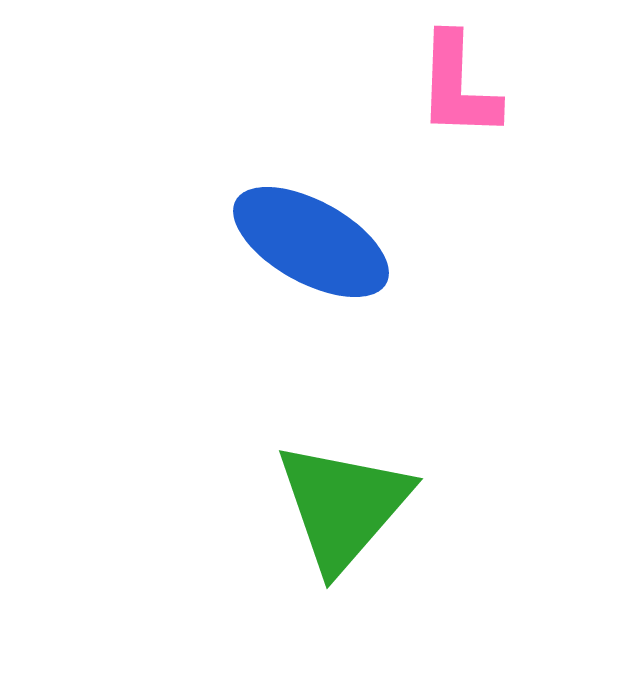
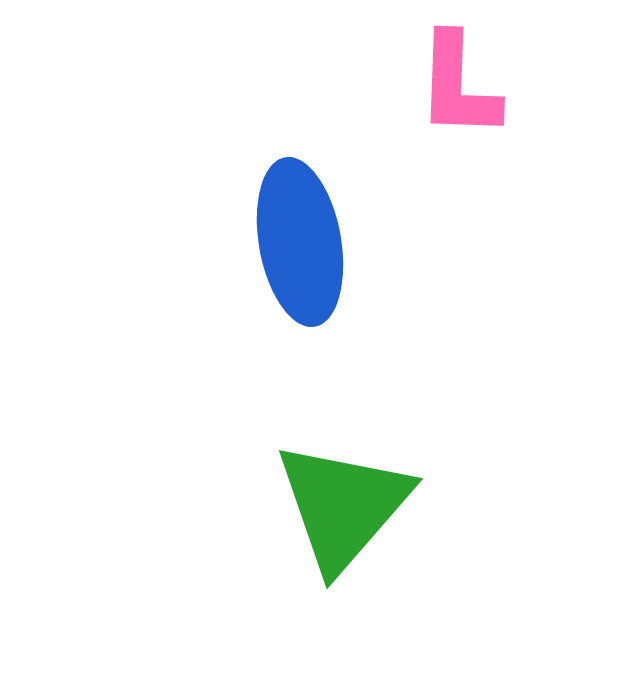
blue ellipse: moved 11 px left; rotated 51 degrees clockwise
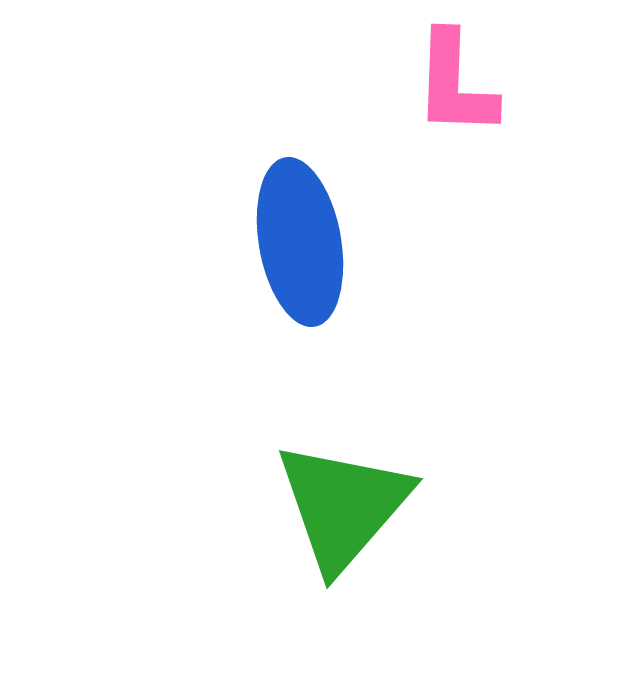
pink L-shape: moved 3 px left, 2 px up
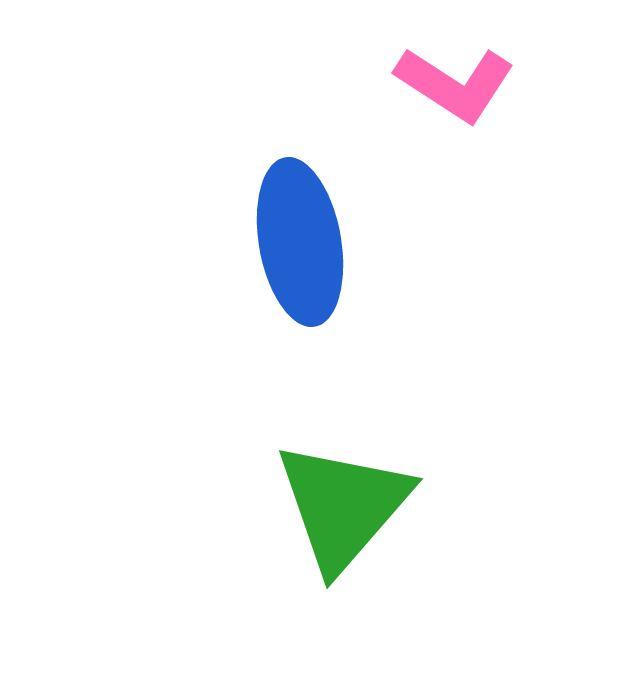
pink L-shape: rotated 59 degrees counterclockwise
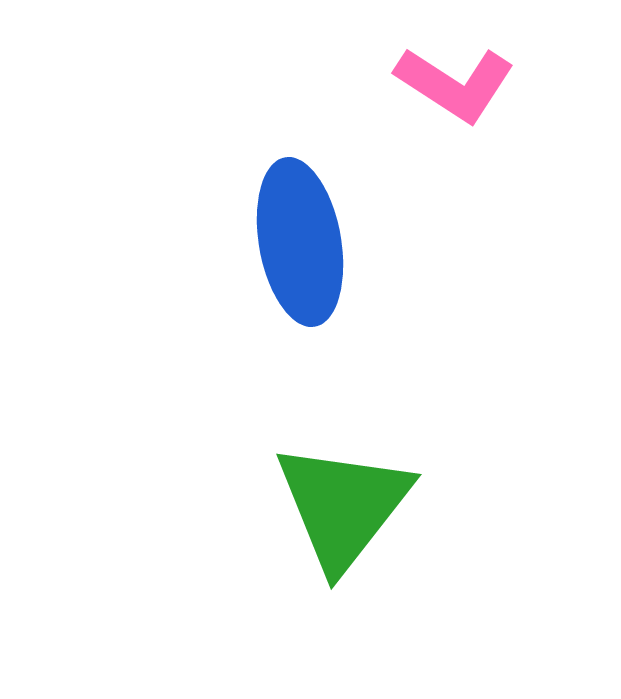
green triangle: rotated 3 degrees counterclockwise
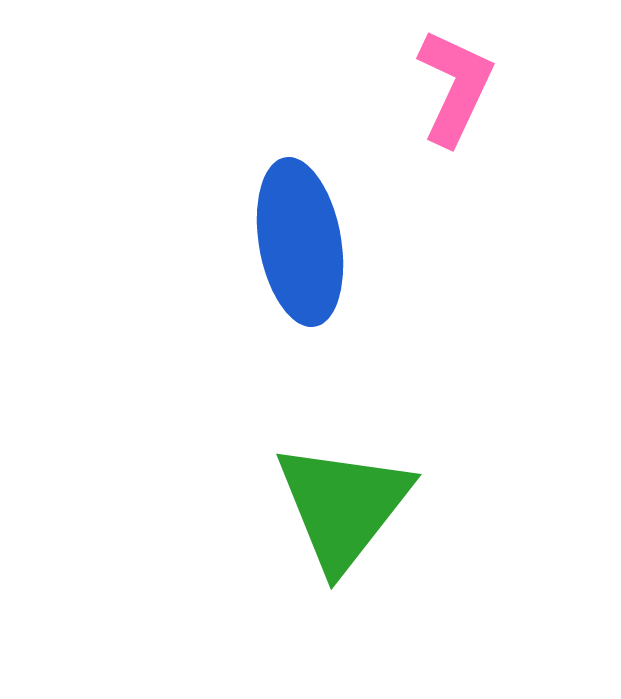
pink L-shape: moved 3 px down; rotated 98 degrees counterclockwise
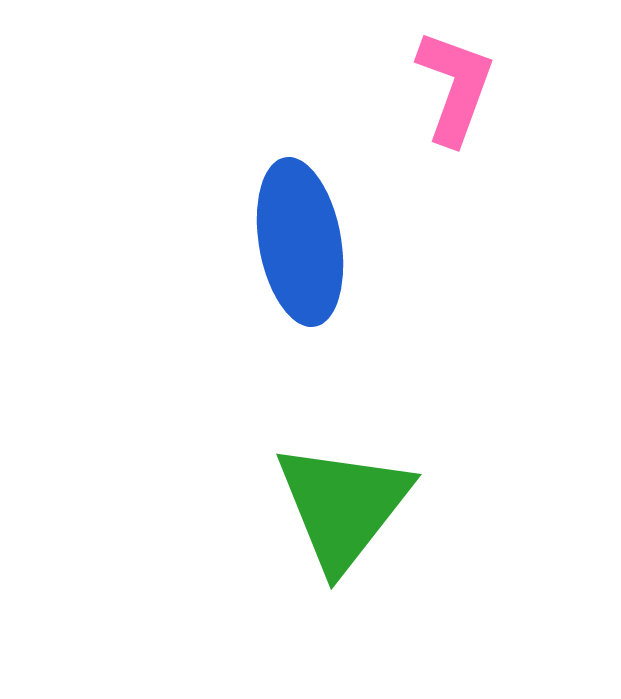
pink L-shape: rotated 5 degrees counterclockwise
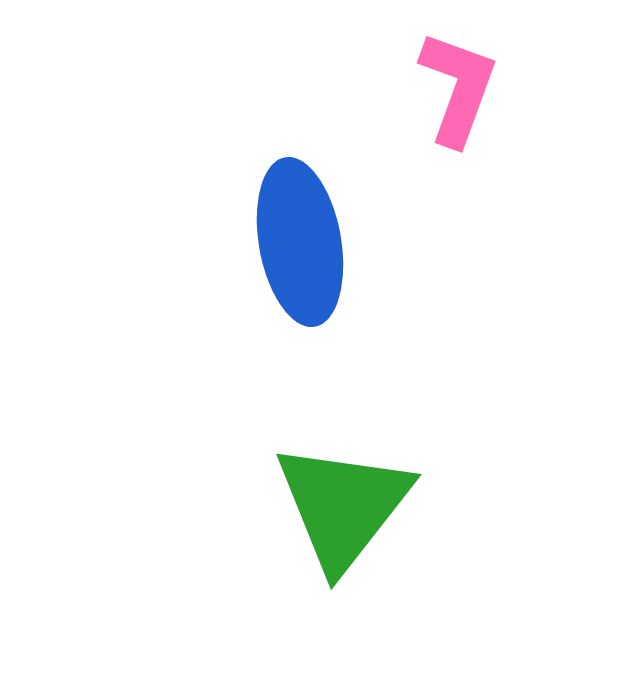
pink L-shape: moved 3 px right, 1 px down
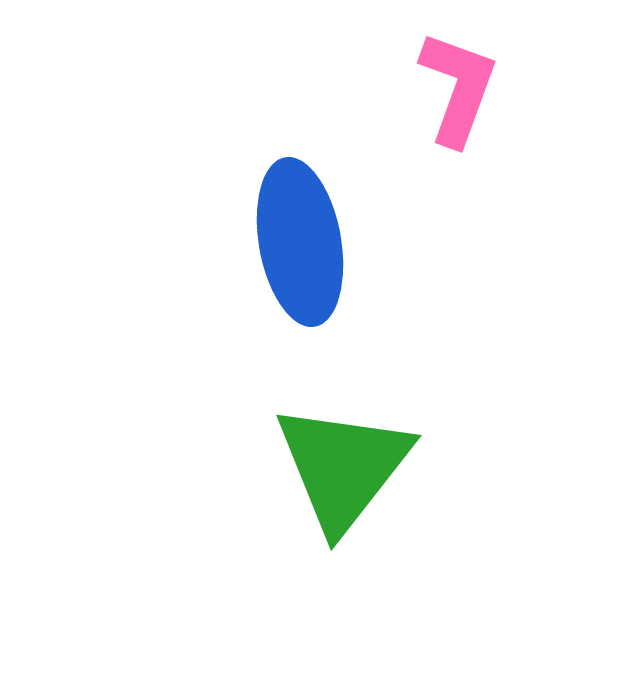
green triangle: moved 39 px up
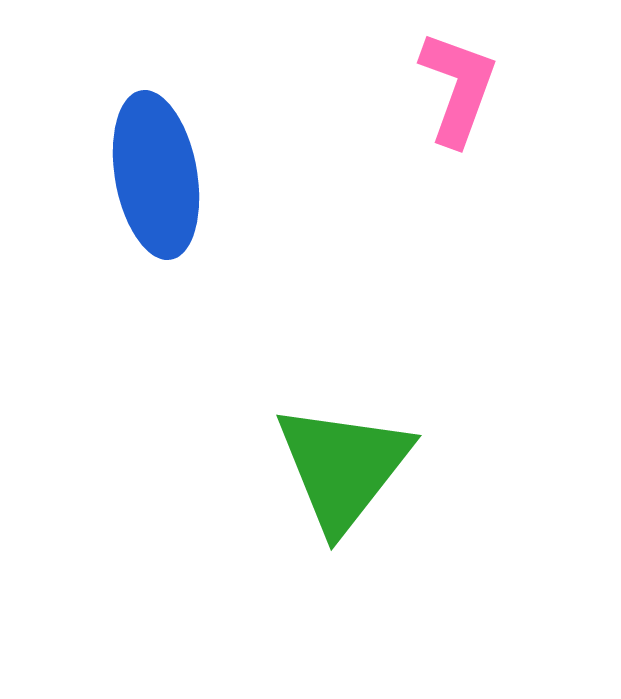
blue ellipse: moved 144 px left, 67 px up
